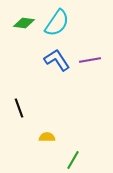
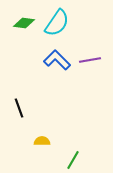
blue L-shape: rotated 12 degrees counterclockwise
yellow semicircle: moved 5 px left, 4 px down
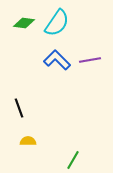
yellow semicircle: moved 14 px left
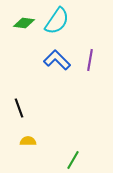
cyan semicircle: moved 2 px up
purple line: rotated 70 degrees counterclockwise
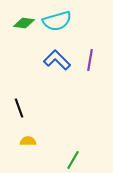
cyan semicircle: rotated 40 degrees clockwise
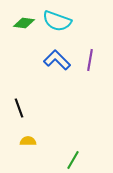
cyan semicircle: rotated 36 degrees clockwise
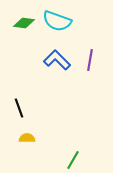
yellow semicircle: moved 1 px left, 3 px up
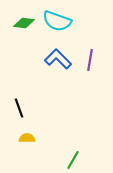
blue L-shape: moved 1 px right, 1 px up
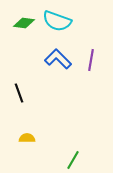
purple line: moved 1 px right
black line: moved 15 px up
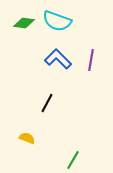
black line: moved 28 px right, 10 px down; rotated 48 degrees clockwise
yellow semicircle: rotated 21 degrees clockwise
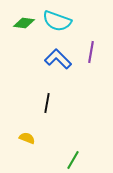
purple line: moved 8 px up
black line: rotated 18 degrees counterclockwise
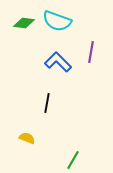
blue L-shape: moved 3 px down
